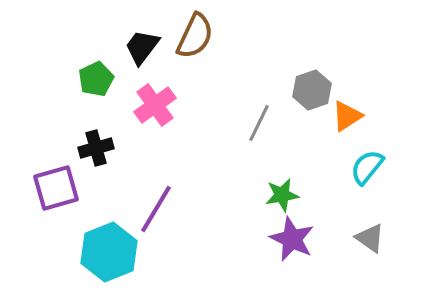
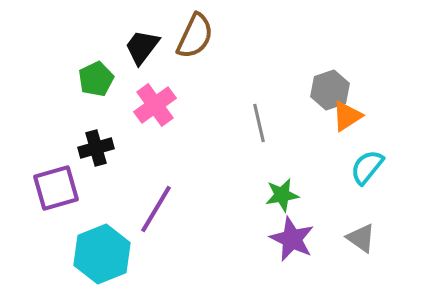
gray hexagon: moved 18 px right
gray line: rotated 39 degrees counterclockwise
gray triangle: moved 9 px left
cyan hexagon: moved 7 px left, 2 px down
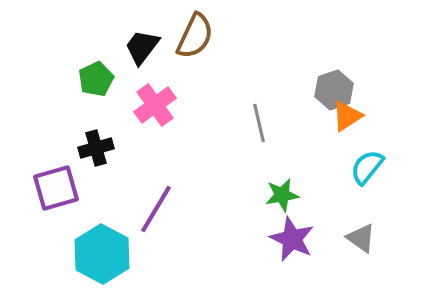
gray hexagon: moved 4 px right
cyan hexagon: rotated 10 degrees counterclockwise
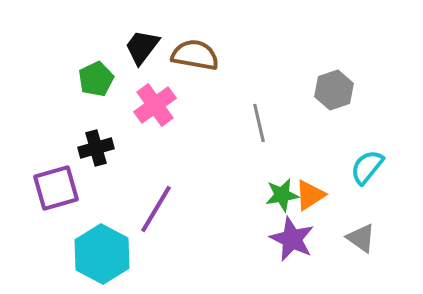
brown semicircle: moved 19 px down; rotated 105 degrees counterclockwise
orange triangle: moved 37 px left, 79 px down
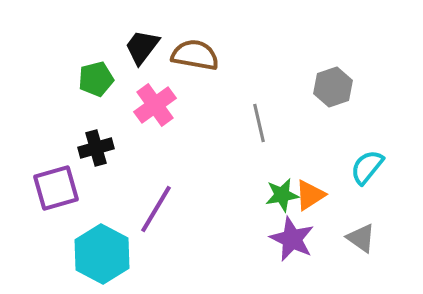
green pentagon: rotated 12 degrees clockwise
gray hexagon: moved 1 px left, 3 px up
